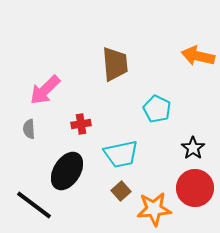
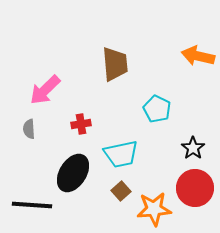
black ellipse: moved 6 px right, 2 px down
black line: moved 2 px left; rotated 33 degrees counterclockwise
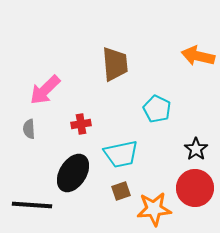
black star: moved 3 px right, 1 px down
brown square: rotated 24 degrees clockwise
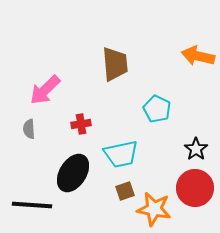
brown square: moved 4 px right
orange star: rotated 16 degrees clockwise
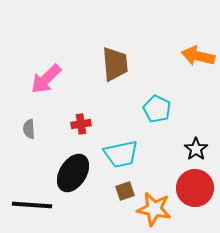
pink arrow: moved 1 px right, 11 px up
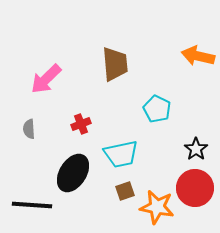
red cross: rotated 12 degrees counterclockwise
orange star: moved 3 px right, 2 px up
